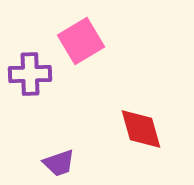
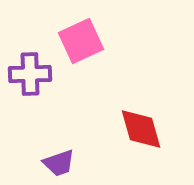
pink square: rotated 6 degrees clockwise
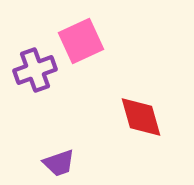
purple cross: moved 5 px right, 4 px up; rotated 18 degrees counterclockwise
red diamond: moved 12 px up
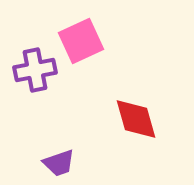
purple cross: rotated 9 degrees clockwise
red diamond: moved 5 px left, 2 px down
